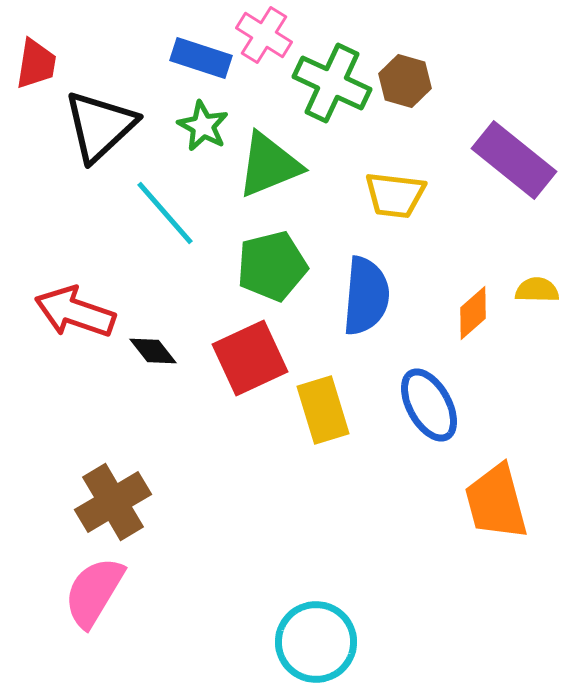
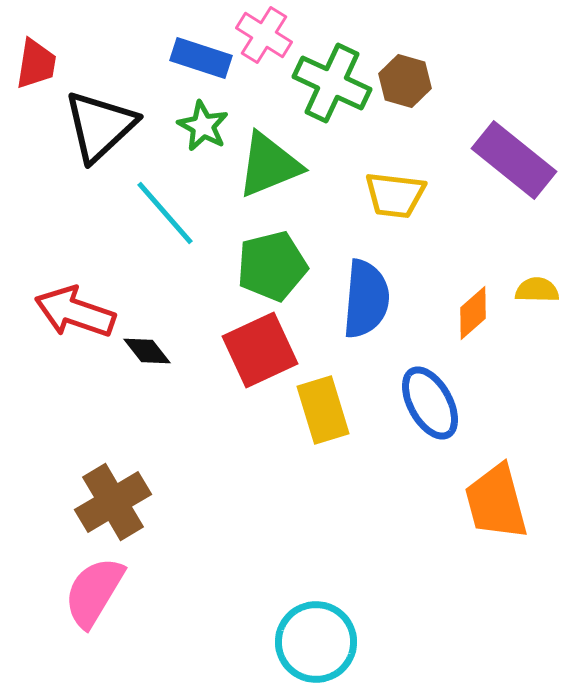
blue semicircle: moved 3 px down
black diamond: moved 6 px left
red square: moved 10 px right, 8 px up
blue ellipse: moved 1 px right, 2 px up
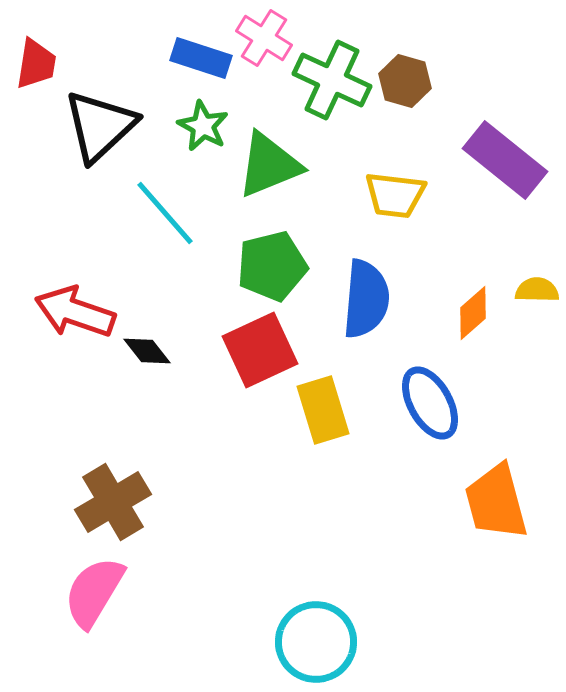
pink cross: moved 3 px down
green cross: moved 3 px up
purple rectangle: moved 9 px left
